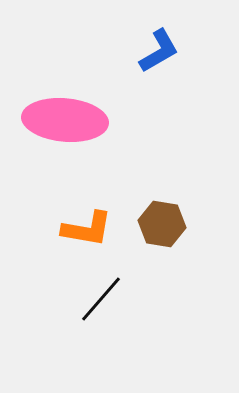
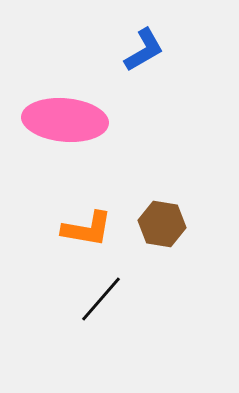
blue L-shape: moved 15 px left, 1 px up
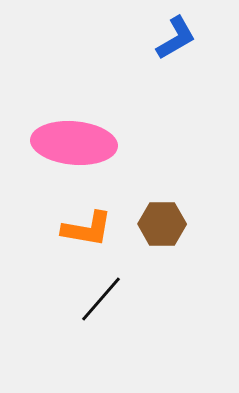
blue L-shape: moved 32 px right, 12 px up
pink ellipse: moved 9 px right, 23 px down
brown hexagon: rotated 9 degrees counterclockwise
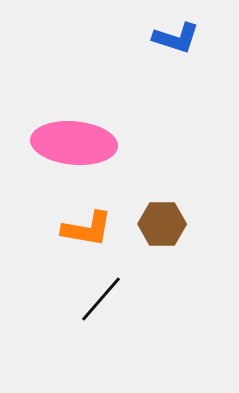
blue L-shape: rotated 48 degrees clockwise
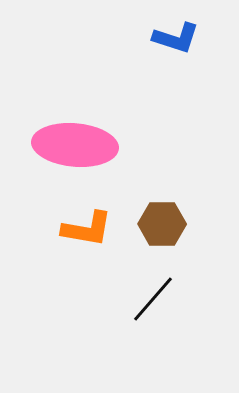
pink ellipse: moved 1 px right, 2 px down
black line: moved 52 px right
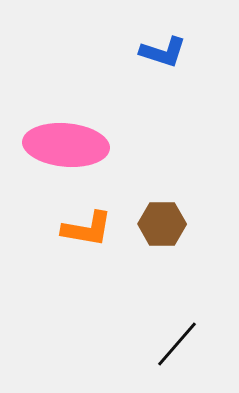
blue L-shape: moved 13 px left, 14 px down
pink ellipse: moved 9 px left
black line: moved 24 px right, 45 px down
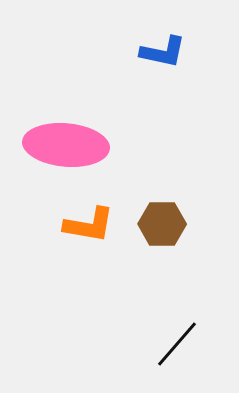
blue L-shape: rotated 6 degrees counterclockwise
orange L-shape: moved 2 px right, 4 px up
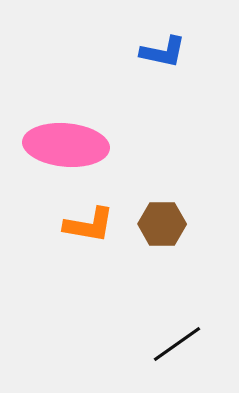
black line: rotated 14 degrees clockwise
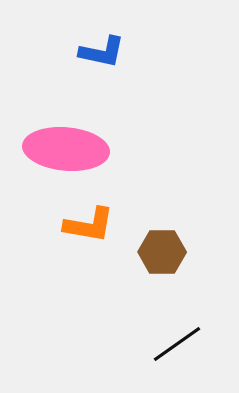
blue L-shape: moved 61 px left
pink ellipse: moved 4 px down
brown hexagon: moved 28 px down
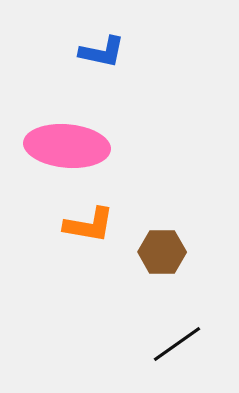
pink ellipse: moved 1 px right, 3 px up
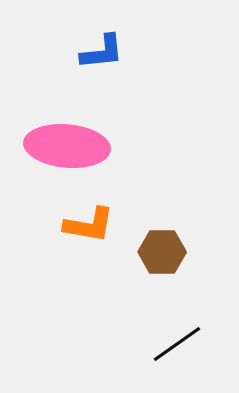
blue L-shape: rotated 18 degrees counterclockwise
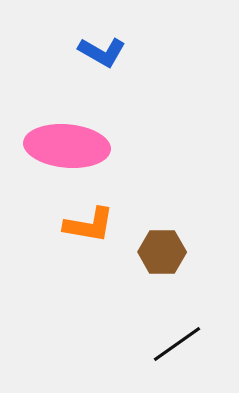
blue L-shape: rotated 36 degrees clockwise
